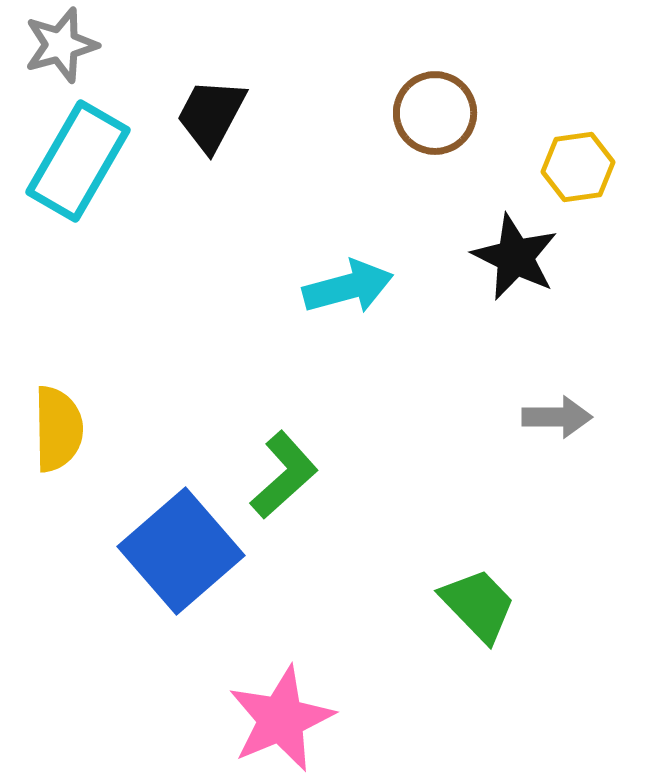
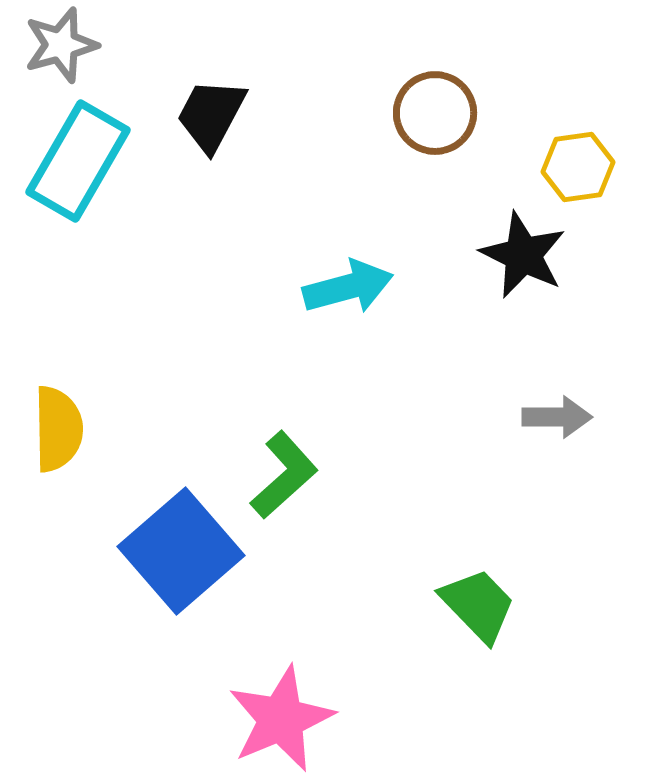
black star: moved 8 px right, 2 px up
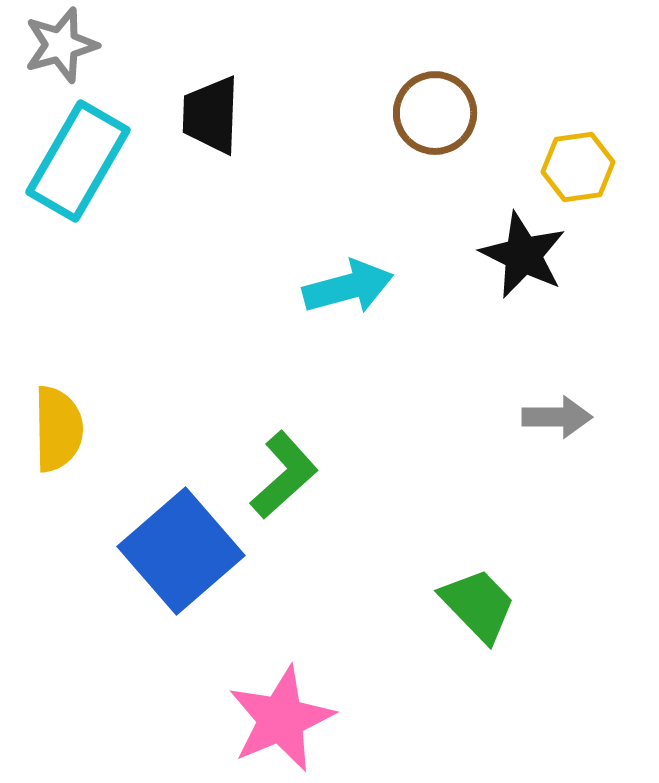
black trapezoid: rotated 26 degrees counterclockwise
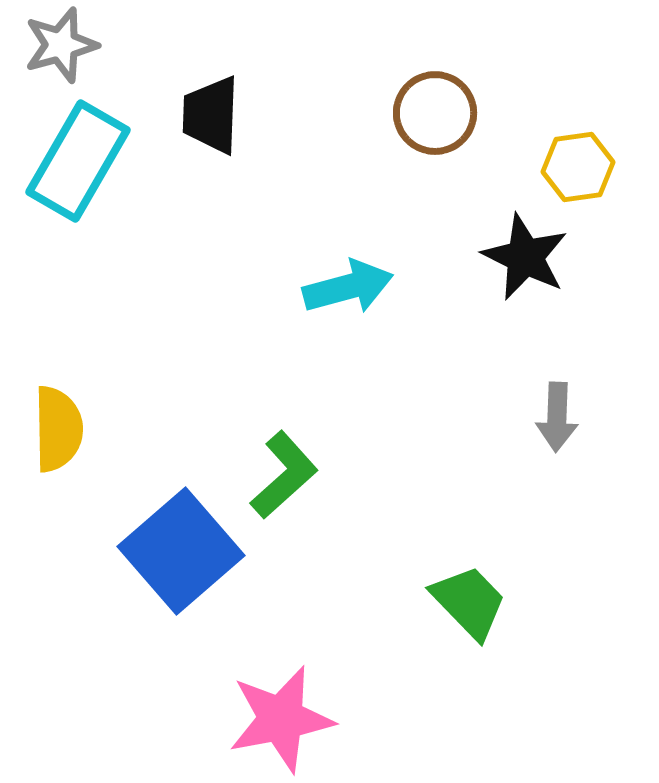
black star: moved 2 px right, 2 px down
gray arrow: rotated 92 degrees clockwise
green trapezoid: moved 9 px left, 3 px up
pink star: rotated 12 degrees clockwise
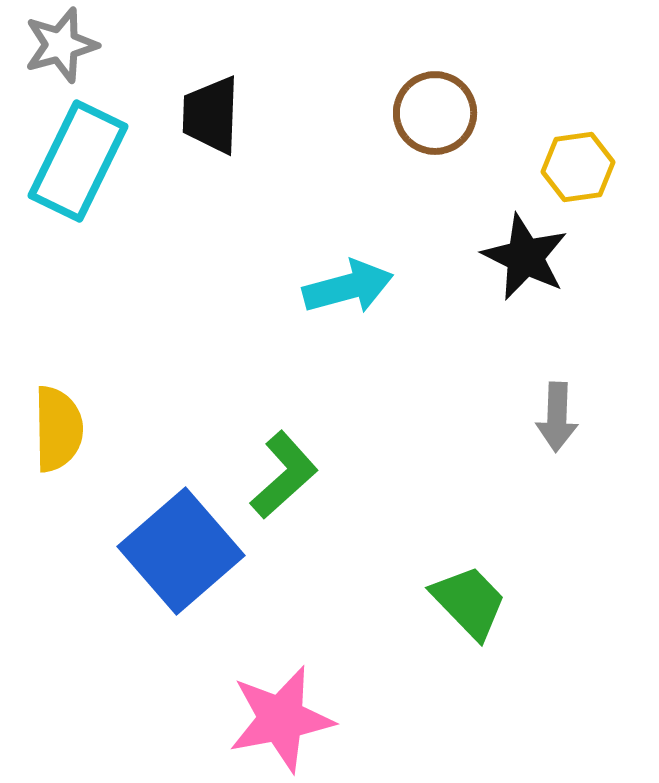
cyan rectangle: rotated 4 degrees counterclockwise
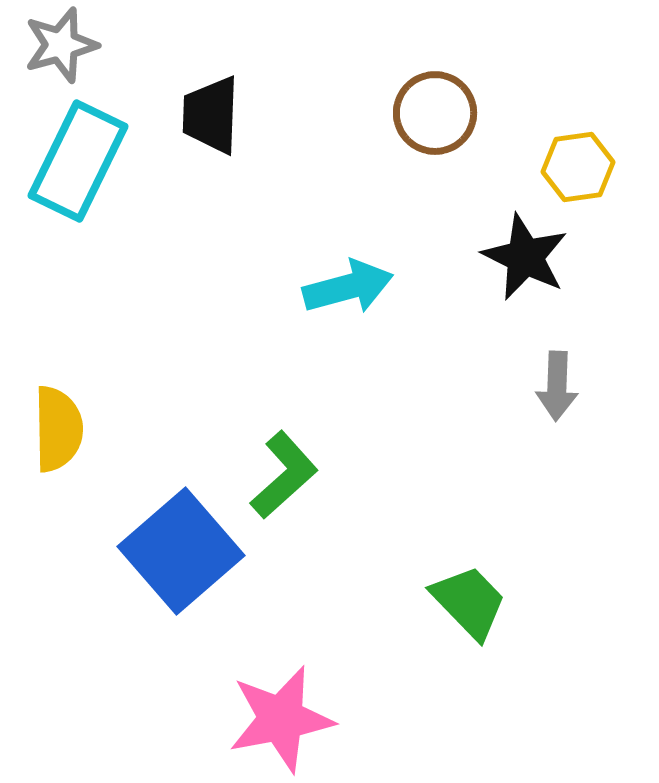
gray arrow: moved 31 px up
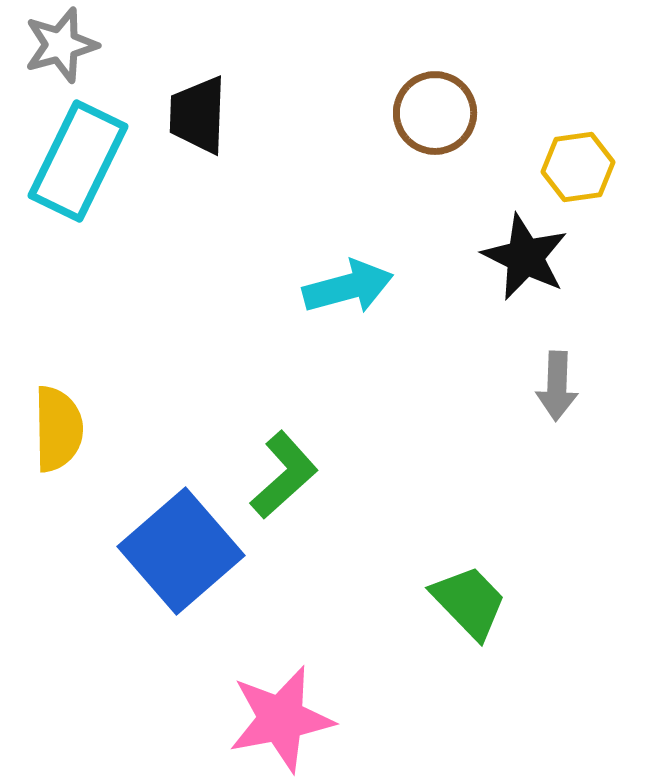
black trapezoid: moved 13 px left
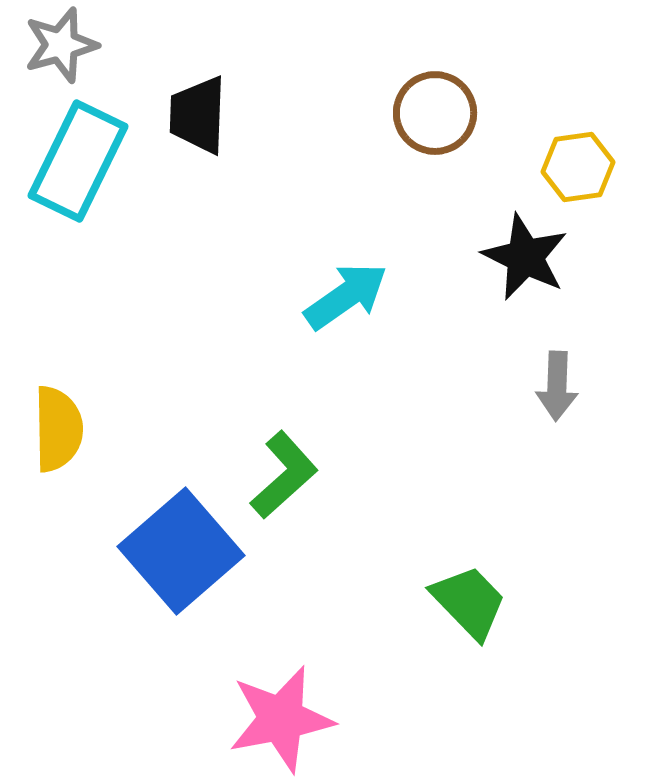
cyan arrow: moved 2 px left, 9 px down; rotated 20 degrees counterclockwise
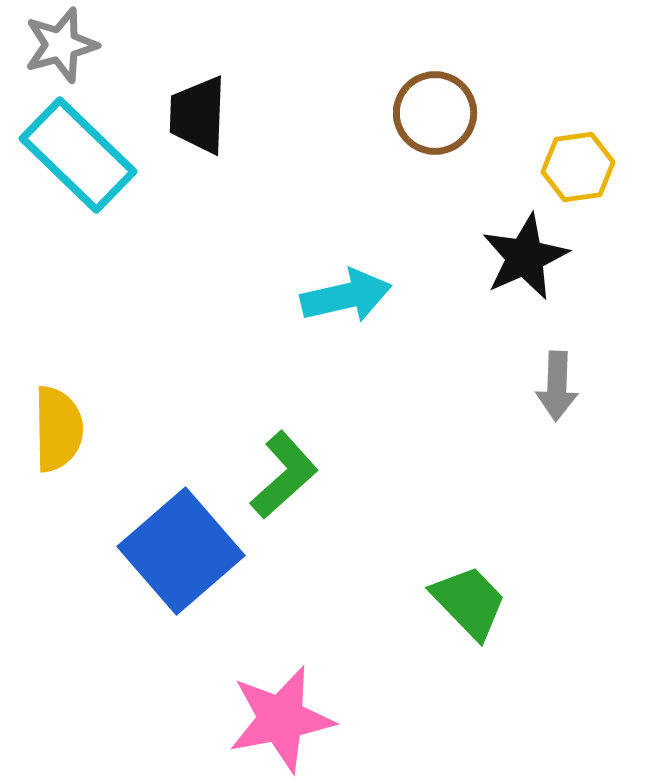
cyan rectangle: moved 6 px up; rotated 72 degrees counterclockwise
black star: rotated 22 degrees clockwise
cyan arrow: rotated 22 degrees clockwise
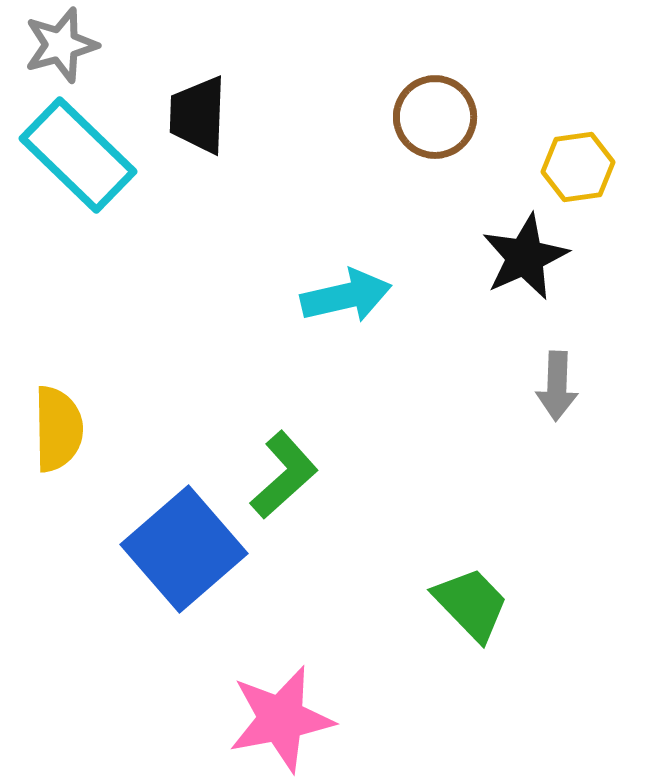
brown circle: moved 4 px down
blue square: moved 3 px right, 2 px up
green trapezoid: moved 2 px right, 2 px down
